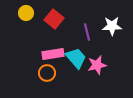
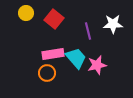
white star: moved 1 px right, 2 px up
purple line: moved 1 px right, 1 px up
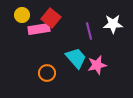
yellow circle: moved 4 px left, 2 px down
red square: moved 3 px left, 1 px up
purple line: moved 1 px right
pink rectangle: moved 14 px left, 25 px up
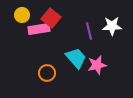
white star: moved 1 px left, 2 px down
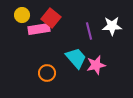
pink star: moved 1 px left
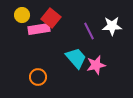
purple line: rotated 12 degrees counterclockwise
orange circle: moved 9 px left, 4 px down
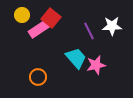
pink rectangle: rotated 25 degrees counterclockwise
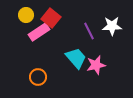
yellow circle: moved 4 px right
pink rectangle: moved 3 px down
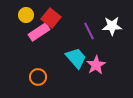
pink star: rotated 18 degrees counterclockwise
